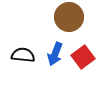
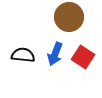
red square: rotated 20 degrees counterclockwise
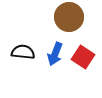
black semicircle: moved 3 px up
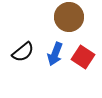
black semicircle: rotated 135 degrees clockwise
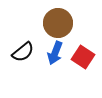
brown circle: moved 11 px left, 6 px down
blue arrow: moved 1 px up
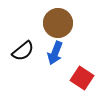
black semicircle: moved 1 px up
red square: moved 1 px left, 21 px down
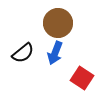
black semicircle: moved 2 px down
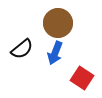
black semicircle: moved 1 px left, 4 px up
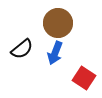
red square: moved 2 px right
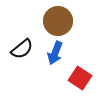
brown circle: moved 2 px up
red square: moved 4 px left
